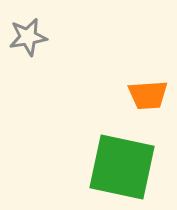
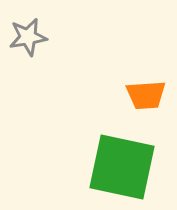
orange trapezoid: moved 2 px left
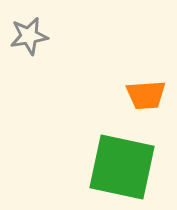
gray star: moved 1 px right, 1 px up
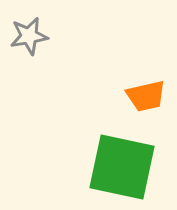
orange trapezoid: moved 1 px down; rotated 9 degrees counterclockwise
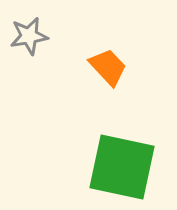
orange trapezoid: moved 38 px left, 29 px up; rotated 120 degrees counterclockwise
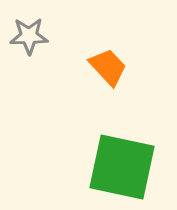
gray star: rotated 9 degrees clockwise
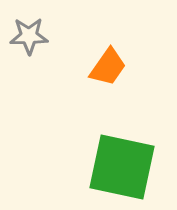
orange trapezoid: rotated 78 degrees clockwise
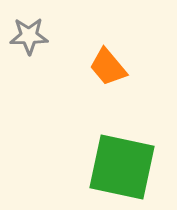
orange trapezoid: rotated 105 degrees clockwise
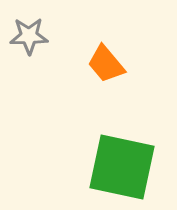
orange trapezoid: moved 2 px left, 3 px up
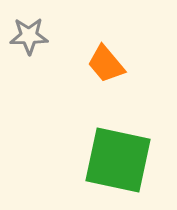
green square: moved 4 px left, 7 px up
